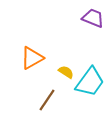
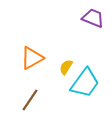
yellow semicircle: moved 5 px up; rotated 91 degrees counterclockwise
cyan trapezoid: moved 5 px left, 1 px down
brown line: moved 17 px left
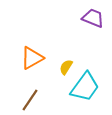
cyan trapezoid: moved 4 px down
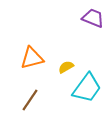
orange triangle: rotated 15 degrees clockwise
yellow semicircle: rotated 28 degrees clockwise
cyan trapezoid: moved 2 px right, 1 px down
